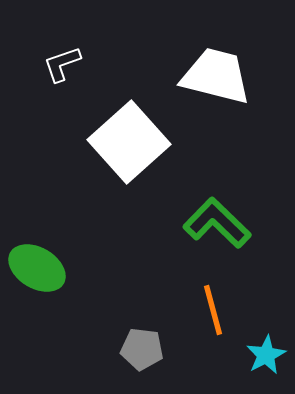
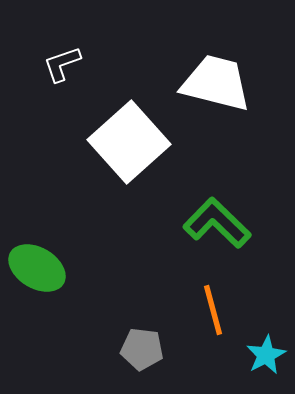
white trapezoid: moved 7 px down
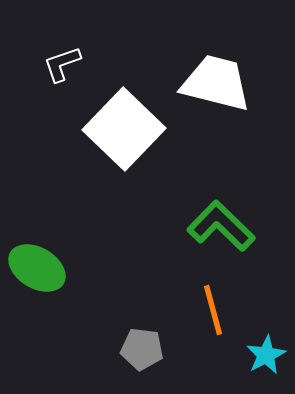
white square: moved 5 px left, 13 px up; rotated 4 degrees counterclockwise
green L-shape: moved 4 px right, 3 px down
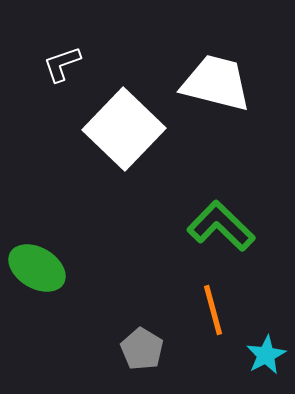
gray pentagon: rotated 24 degrees clockwise
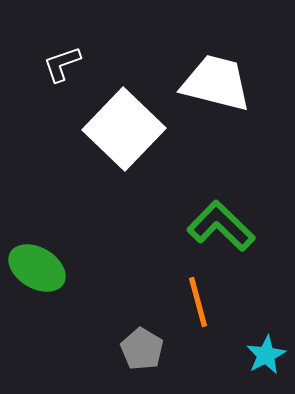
orange line: moved 15 px left, 8 px up
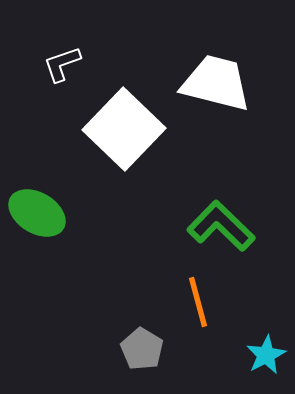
green ellipse: moved 55 px up
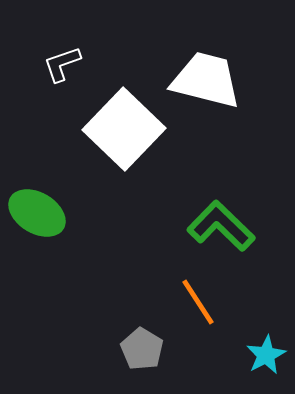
white trapezoid: moved 10 px left, 3 px up
orange line: rotated 18 degrees counterclockwise
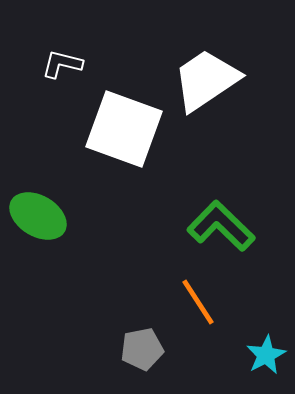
white L-shape: rotated 33 degrees clockwise
white trapezoid: rotated 48 degrees counterclockwise
white square: rotated 24 degrees counterclockwise
green ellipse: moved 1 px right, 3 px down
gray pentagon: rotated 30 degrees clockwise
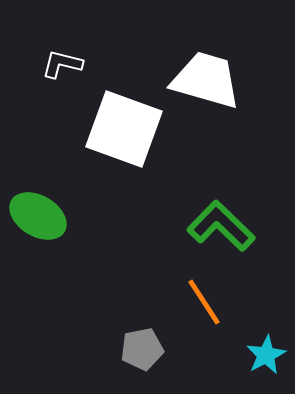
white trapezoid: rotated 50 degrees clockwise
orange line: moved 6 px right
